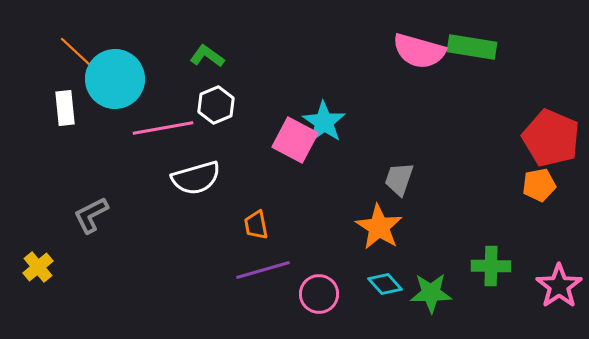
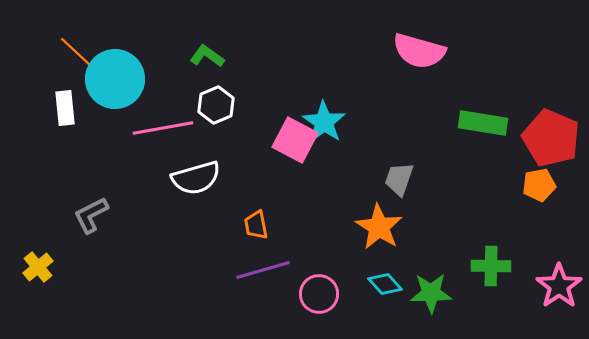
green rectangle: moved 11 px right, 76 px down
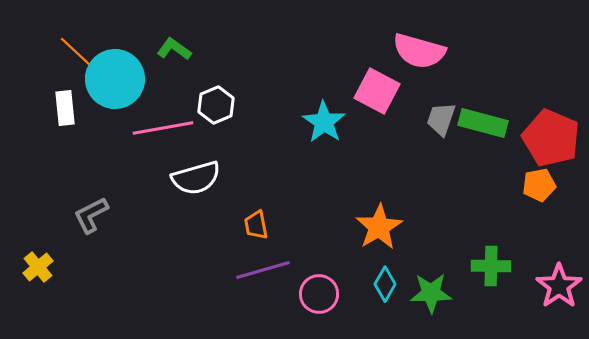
green L-shape: moved 33 px left, 7 px up
green rectangle: rotated 6 degrees clockwise
pink square: moved 82 px right, 49 px up
gray trapezoid: moved 42 px right, 60 px up
orange star: rotated 9 degrees clockwise
cyan diamond: rotated 72 degrees clockwise
